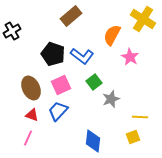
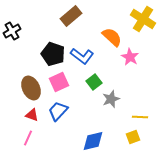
orange semicircle: moved 2 px down; rotated 105 degrees clockwise
pink square: moved 2 px left, 3 px up
blue diamond: rotated 70 degrees clockwise
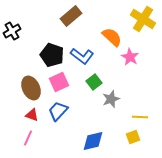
black pentagon: moved 1 px left, 1 px down
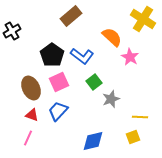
black pentagon: rotated 15 degrees clockwise
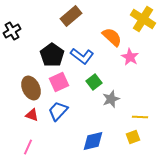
pink line: moved 9 px down
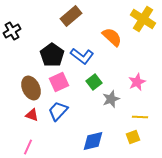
pink star: moved 7 px right, 25 px down; rotated 18 degrees clockwise
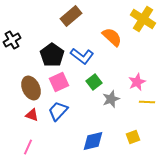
black cross: moved 9 px down
yellow line: moved 7 px right, 15 px up
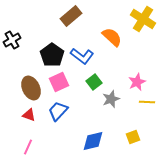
red triangle: moved 3 px left
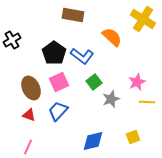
brown rectangle: moved 2 px right, 1 px up; rotated 50 degrees clockwise
black pentagon: moved 2 px right, 2 px up
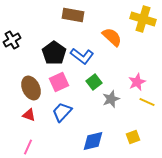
yellow cross: rotated 15 degrees counterclockwise
yellow line: rotated 21 degrees clockwise
blue trapezoid: moved 4 px right, 1 px down
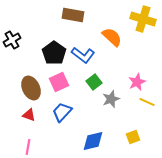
blue L-shape: moved 1 px right, 1 px up
pink line: rotated 14 degrees counterclockwise
